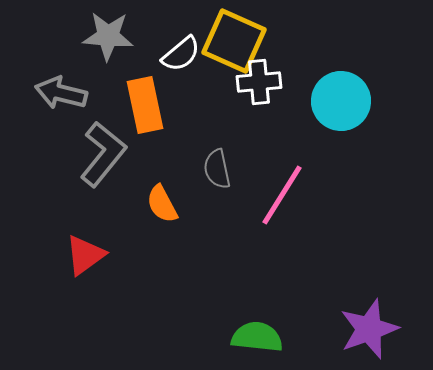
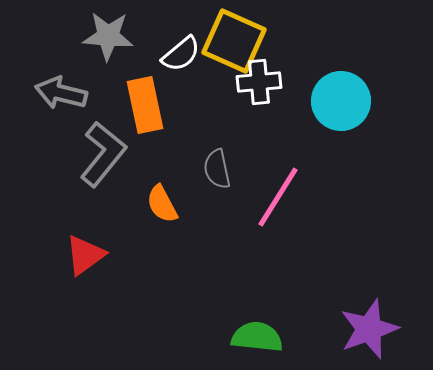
pink line: moved 4 px left, 2 px down
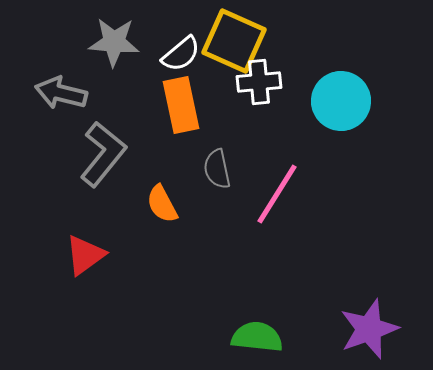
gray star: moved 6 px right, 6 px down
orange rectangle: moved 36 px right
pink line: moved 1 px left, 3 px up
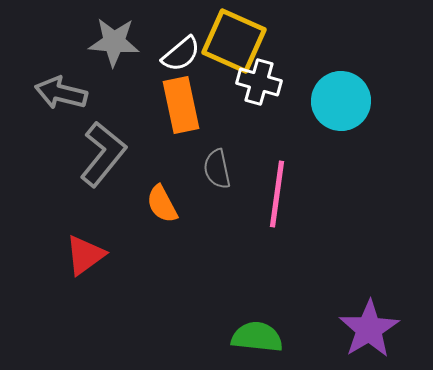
white cross: rotated 21 degrees clockwise
pink line: rotated 24 degrees counterclockwise
purple star: rotated 12 degrees counterclockwise
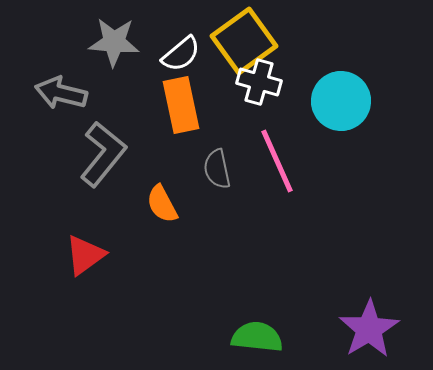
yellow square: moved 10 px right; rotated 30 degrees clockwise
pink line: moved 33 px up; rotated 32 degrees counterclockwise
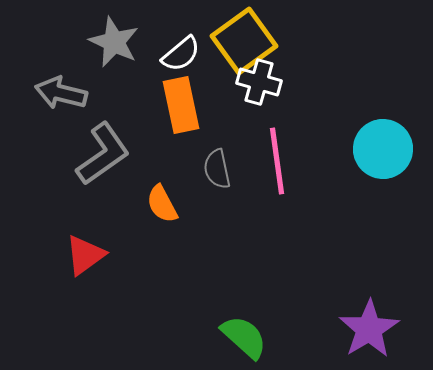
gray star: rotated 21 degrees clockwise
cyan circle: moved 42 px right, 48 px down
gray L-shape: rotated 16 degrees clockwise
pink line: rotated 16 degrees clockwise
green semicircle: moved 13 px left; rotated 36 degrees clockwise
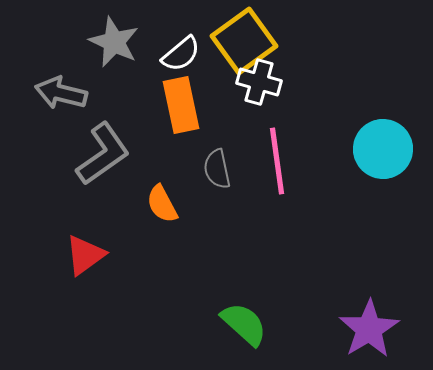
green semicircle: moved 13 px up
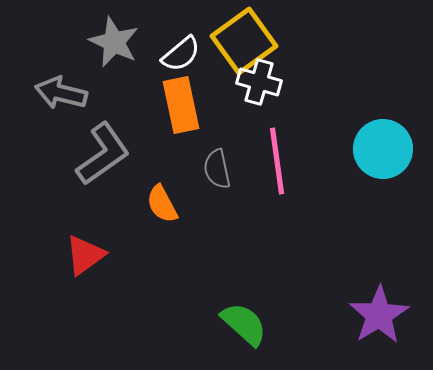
purple star: moved 10 px right, 14 px up
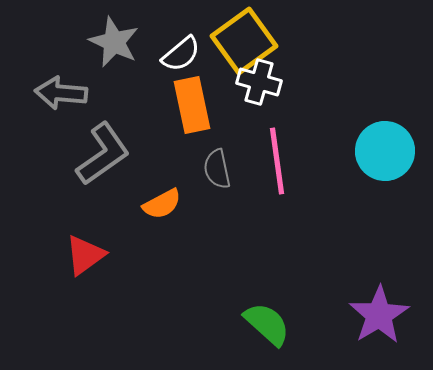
gray arrow: rotated 9 degrees counterclockwise
orange rectangle: moved 11 px right
cyan circle: moved 2 px right, 2 px down
orange semicircle: rotated 90 degrees counterclockwise
green semicircle: moved 23 px right
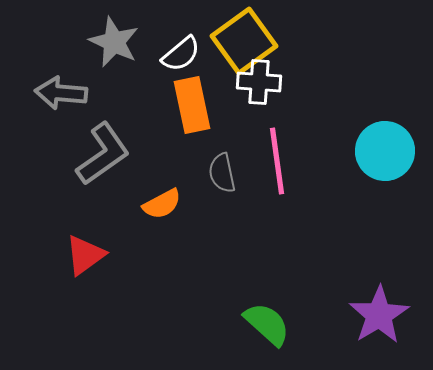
white cross: rotated 12 degrees counterclockwise
gray semicircle: moved 5 px right, 4 px down
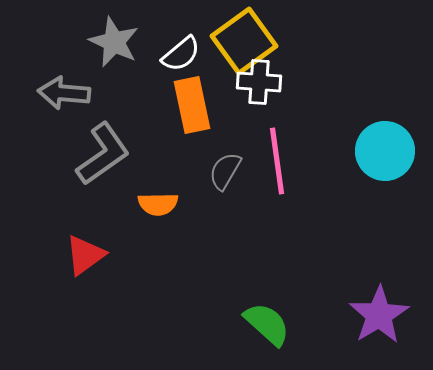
gray arrow: moved 3 px right
gray semicircle: moved 3 px right, 2 px up; rotated 42 degrees clockwise
orange semicircle: moved 4 px left; rotated 27 degrees clockwise
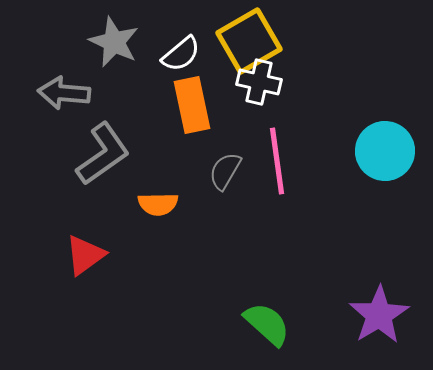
yellow square: moved 5 px right; rotated 6 degrees clockwise
white cross: rotated 9 degrees clockwise
